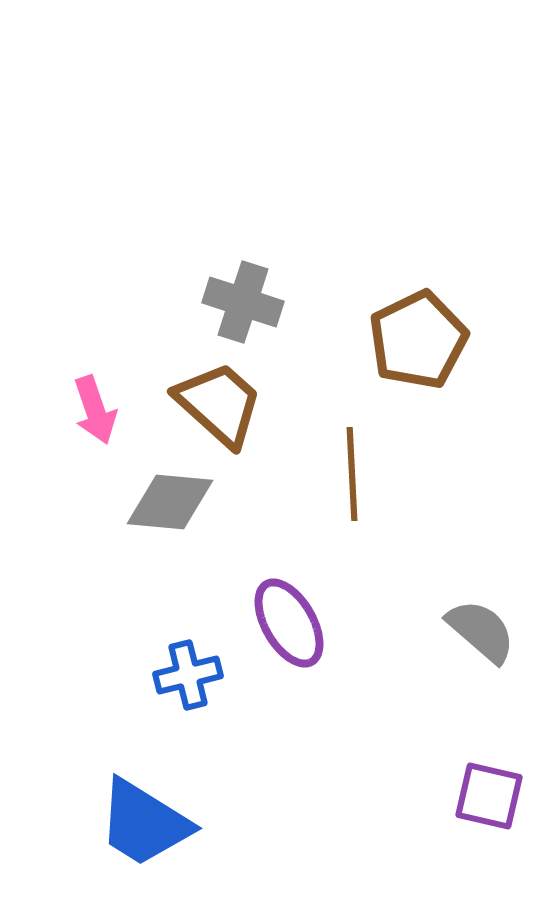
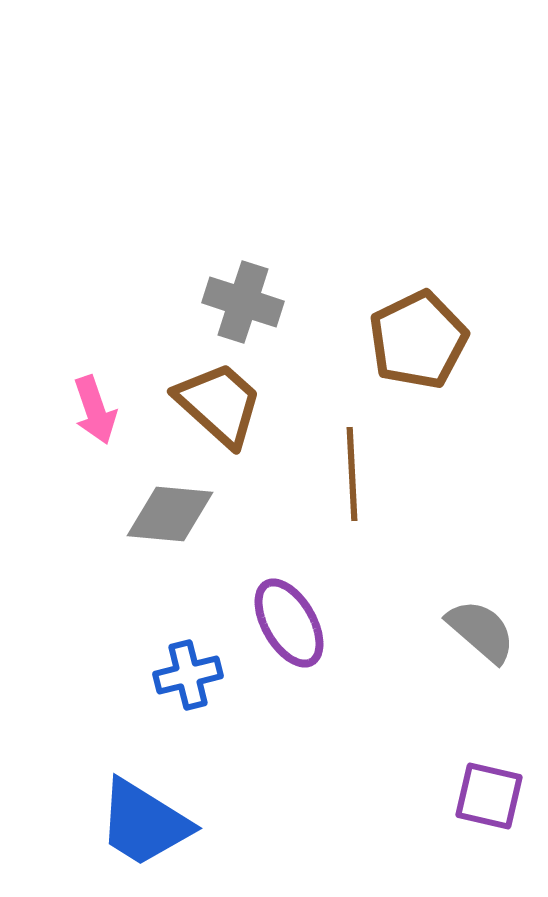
gray diamond: moved 12 px down
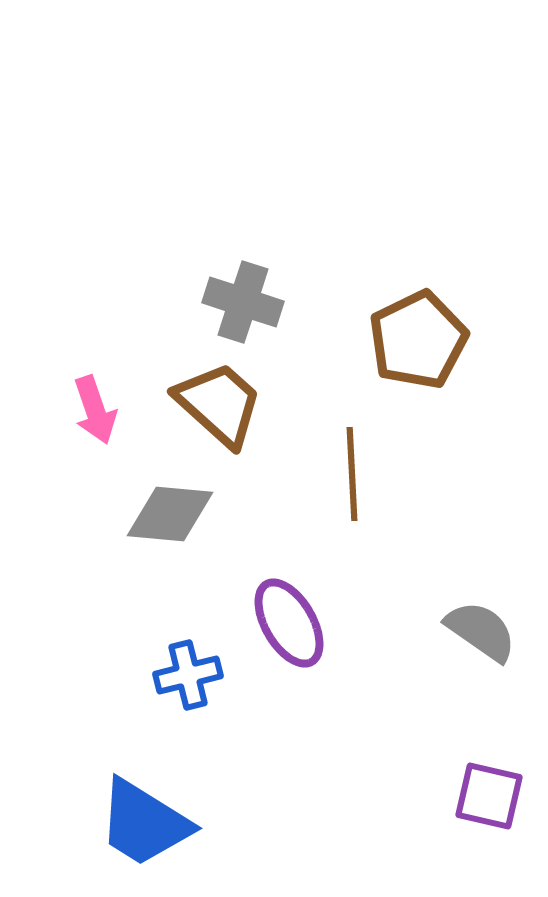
gray semicircle: rotated 6 degrees counterclockwise
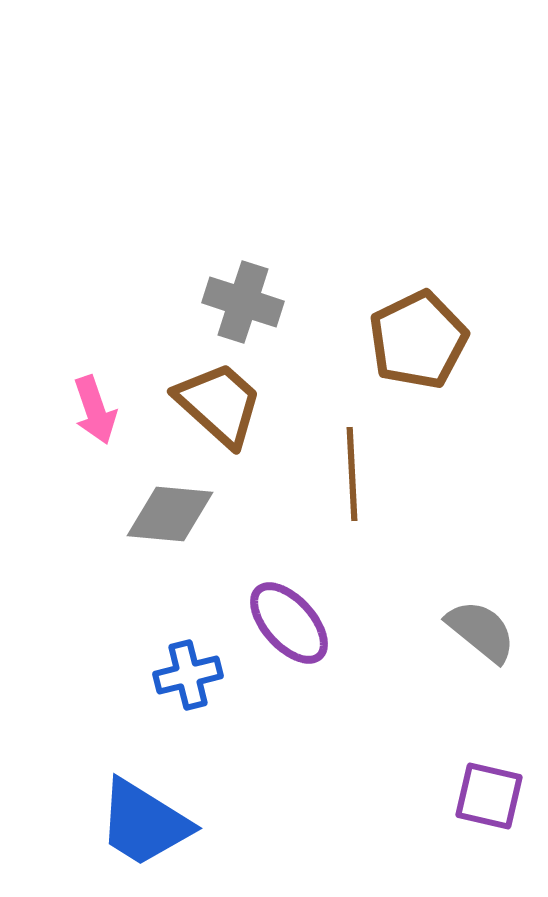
purple ellipse: rotated 12 degrees counterclockwise
gray semicircle: rotated 4 degrees clockwise
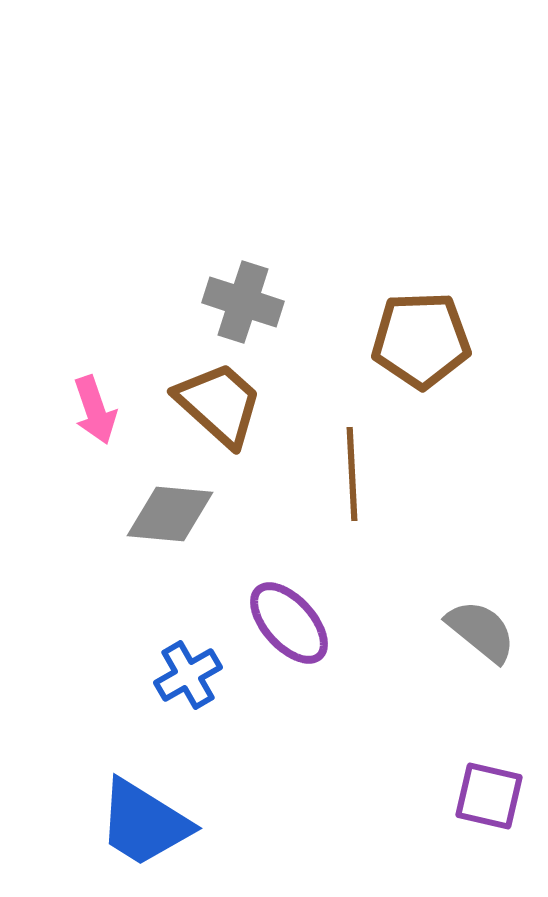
brown pentagon: moved 3 px right; rotated 24 degrees clockwise
blue cross: rotated 16 degrees counterclockwise
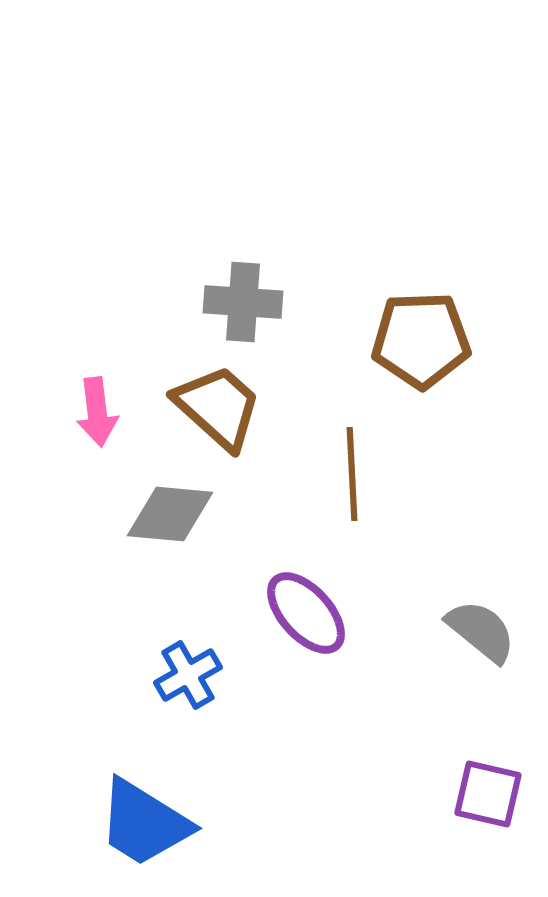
gray cross: rotated 14 degrees counterclockwise
brown trapezoid: moved 1 px left, 3 px down
pink arrow: moved 2 px right, 2 px down; rotated 12 degrees clockwise
purple ellipse: moved 17 px right, 10 px up
purple square: moved 1 px left, 2 px up
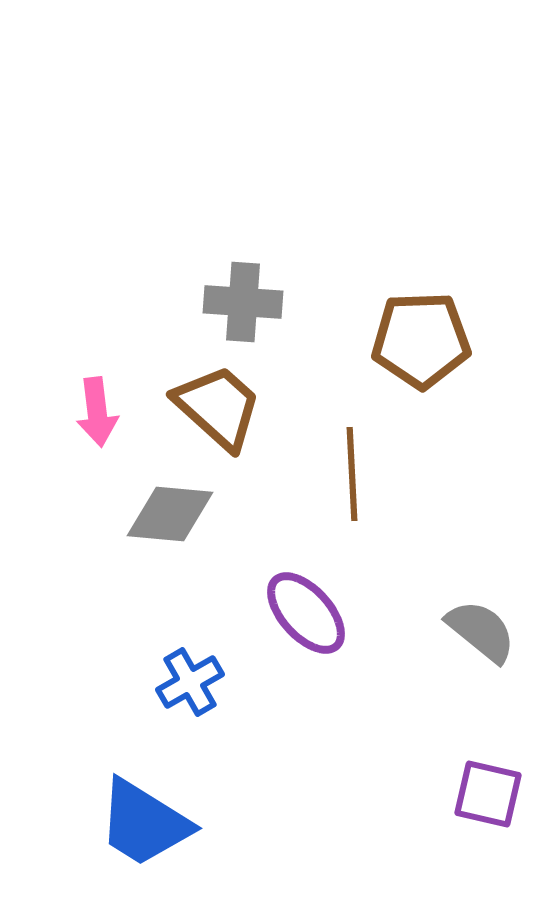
blue cross: moved 2 px right, 7 px down
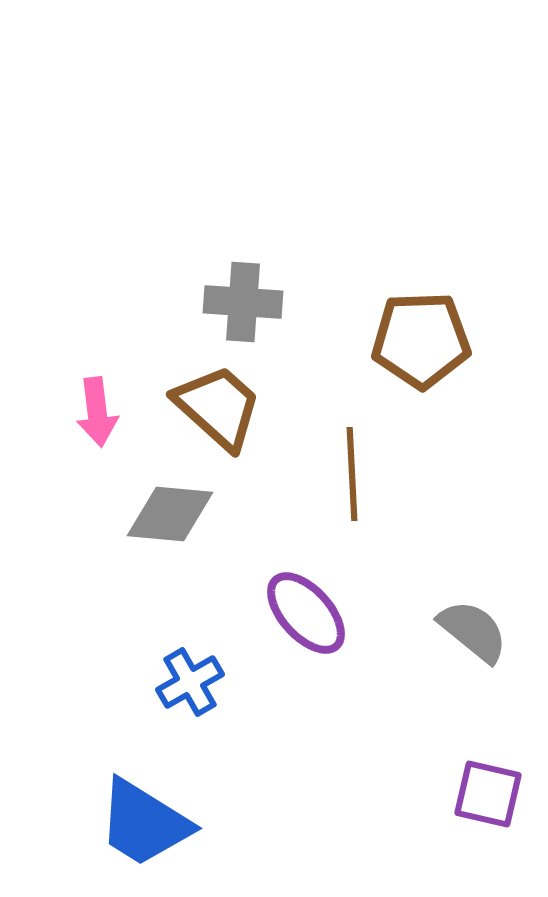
gray semicircle: moved 8 px left
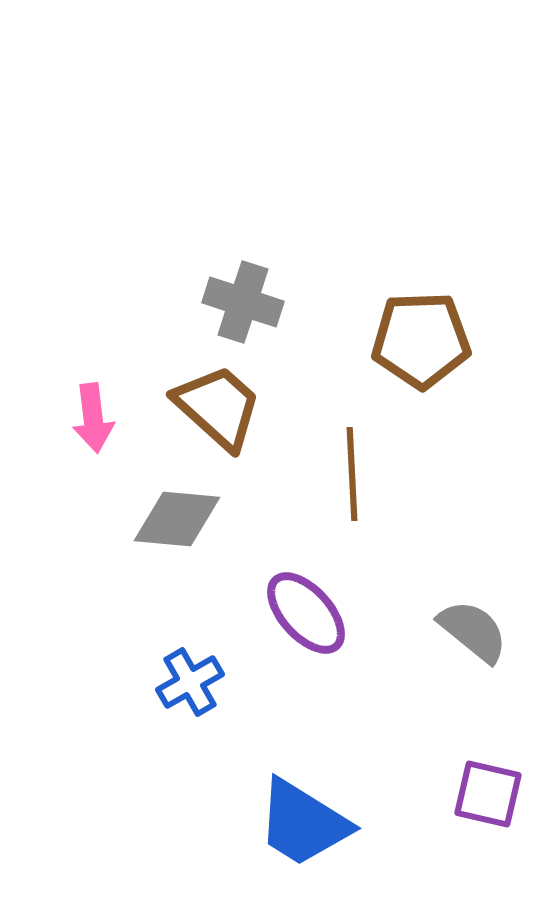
gray cross: rotated 14 degrees clockwise
pink arrow: moved 4 px left, 6 px down
gray diamond: moved 7 px right, 5 px down
blue trapezoid: moved 159 px right
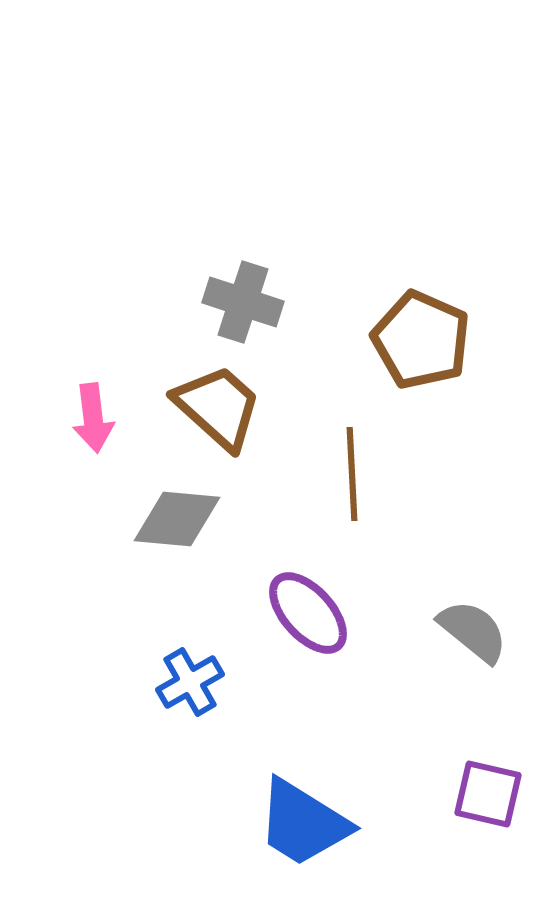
brown pentagon: rotated 26 degrees clockwise
purple ellipse: moved 2 px right
